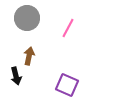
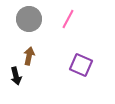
gray circle: moved 2 px right, 1 px down
pink line: moved 9 px up
purple square: moved 14 px right, 20 px up
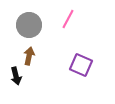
gray circle: moved 6 px down
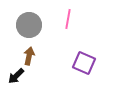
pink line: rotated 18 degrees counterclockwise
purple square: moved 3 px right, 2 px up
black arrow: rotated 60 degrees clockwise
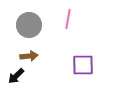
brown arrow: rotated 72 degrees clockwise
purple square: moved 1 px left, 2 px down; rotated 25 degrees counterclockwise
